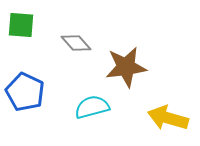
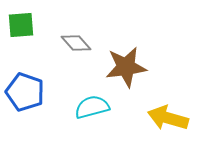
green square: rotated 8 degrees counterclockwise
blue pentagon: rotated 6 degrees counterclockwise
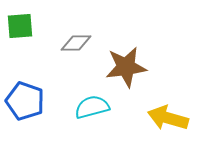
green square: moved 1 px left, 1 px down
gray diamond: rotated 48 degrees counterclockwise
blue pentagon: moved 9 px down
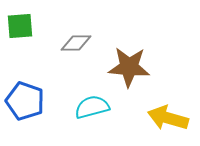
brown star: moved 3 px right; rotated 12 degrees clockwise
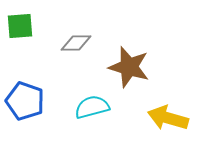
brown star: rotated 12 degrees clockwise
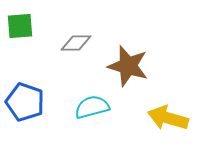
brown star: moved 1 px left, 1 px up
blue pentagon: moved 1 px down
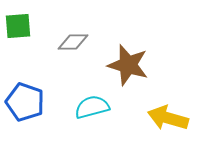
green square: moved 2 px left
gray diamond: moved 3 px left, 1 px up
brown star: moved 1 px up
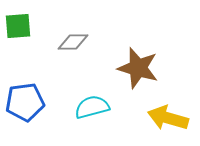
brown star: moved 10 px right, 3 px down
blue pentagon: rotated 27 degrees counterclockwise
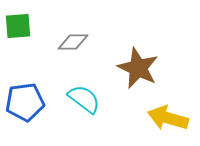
brown star: rotated 9 degrees clockwise
cyan semicircle: moved 8 px left, 8 px up; rotated 52 degrees clockwise
